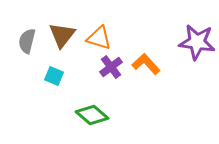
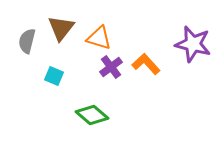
brown triangle: moved 1 px left, 7 px up
purple star: moved 4 px left, 2 px down; rotated 6 degrees clockwise
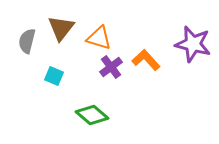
orange L-shape: moved 4 px up
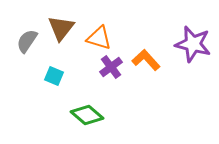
gray semicircle: rotated 20 degrees clockwise
green diamond: moved 5 px left
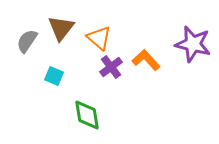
orange triangle: rotated 24 degrees clockwise
green diamond: rotated 40 degrees clockwise
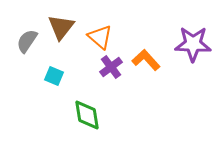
brown triangle: moved 1 px up
orange triangle: moved 1 px right, 1 px up
purple star: rotated 12 degrees counterclockwise
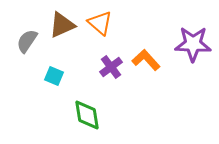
brown triangle: moved 1 px right, 2 px up; rotated 28 degrees clockwise
orange triangle: moved 14 px up
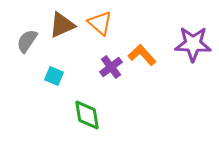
orange L-shape: moved 4 px left, 5 px up
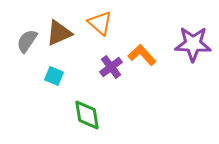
brown triangle: moved 3 px left, 8 px down
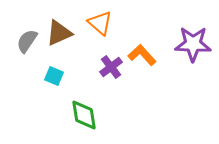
green diamond: moved 3 px left
